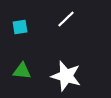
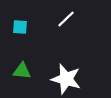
cyan square: rotated 14 degrees clockwise
white star: moved 3 px down
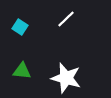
cyan square: rotated 28 degrees clockwise
white star: moved 1 px up
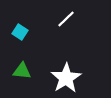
cyan square: moved 5 px down
white star: rotated 24 degrees clockwise
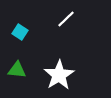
green triangle: moved 5 px left, 1 px up
white star: moved 7 px left, 3 px up
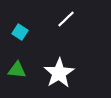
white star: moved 2 px up
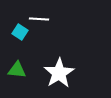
white line: moved 27 px left; rotated 48 degrees clockwise
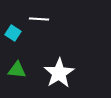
cyan square: moved 7 px left, 1 px down
